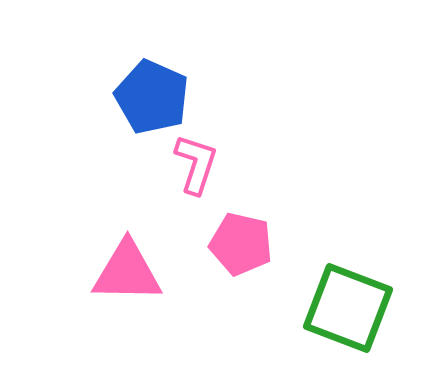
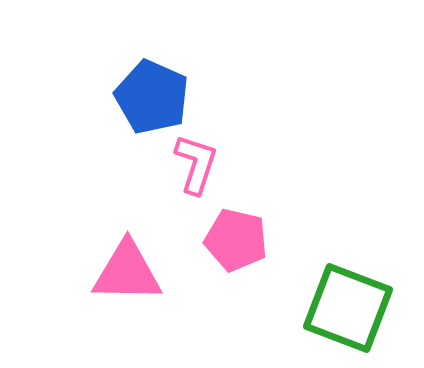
pink pentagon: moved 5 px left, 4 px up
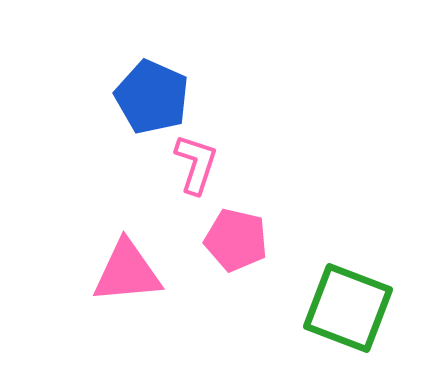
pink triangle: rotated 6 degrees counterclockwise
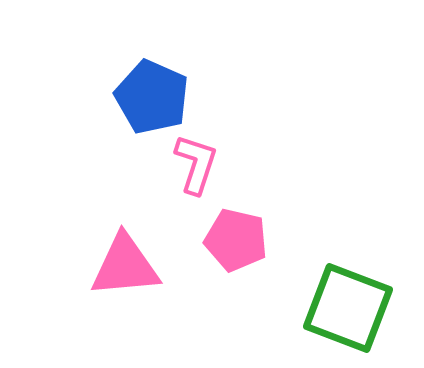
pink triangle: moved 2 px left, 6 px up
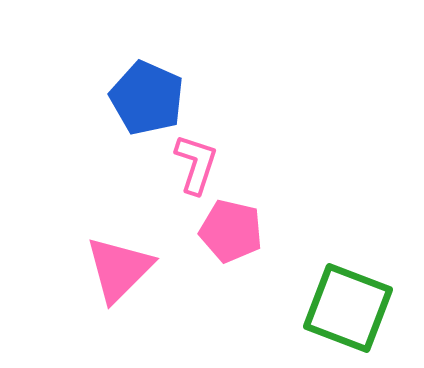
blue pentagon: moved 5 px left, 1 px down
pink pentagon: moved 5 px left, 9 px up
pink triangle: moved 6 px left, 3 px down; rotated 40 degrees counterclockwise
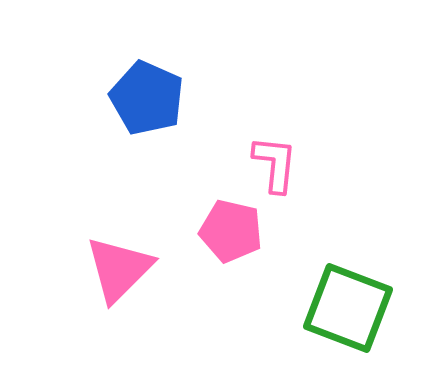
pink L-shape: moved 79 px right; rotated 12 degrees counterclockwise
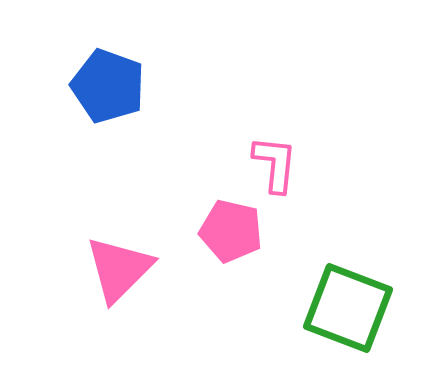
blue pentagon: moved 39 px left, 12 px up; rotated 4 degrees counterclockwise
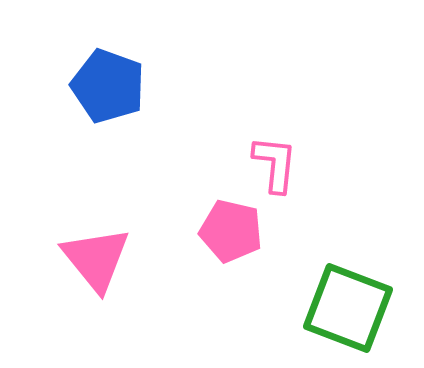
pink triangle: moved 23 px left, 10 px up; rotated 24 degrees counterclockwise
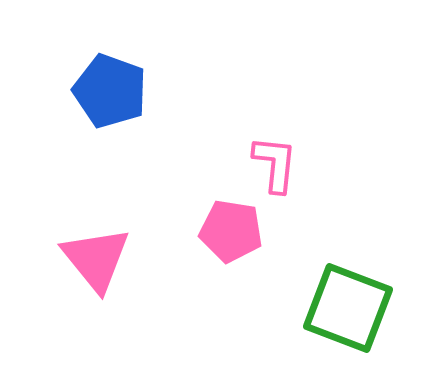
blue pentagon: moved 2 px right, 5 px down
pink pentagon: rotated 4 degrees counterclockwise
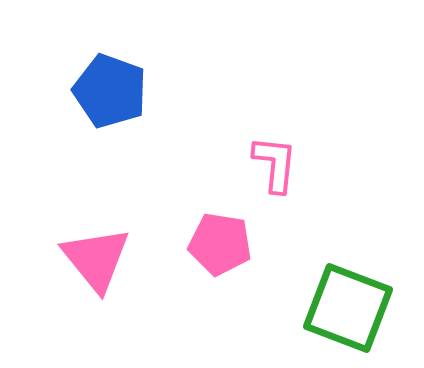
pink pentagon: moved 11 px left, 13 px down
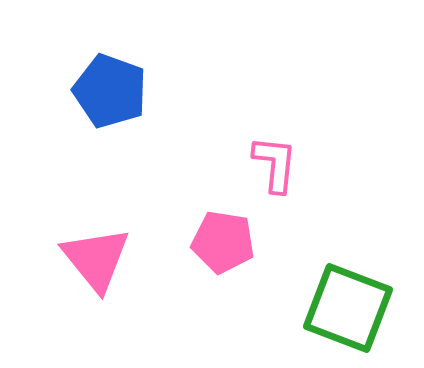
pink pentagon: moved 3 px right, 2 px up
